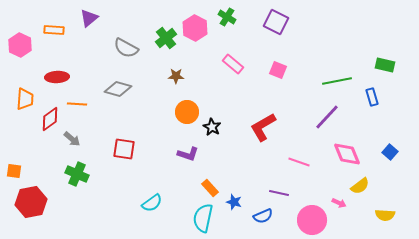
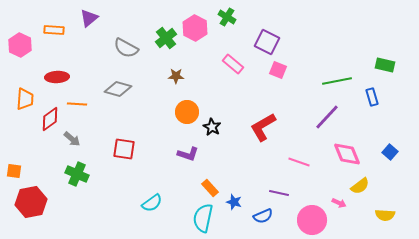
purple square at (276, 22): moved 9 px left, 20 px down
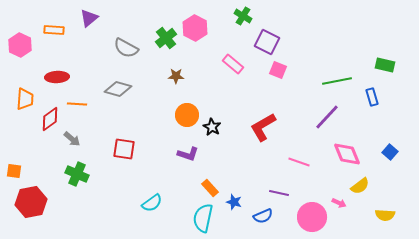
green cross at (227, 17): moved 16 px right, 1 px up
orange circle at (187, 112): moved 3 px down
pink circle at (312, 220): moved 3 px up
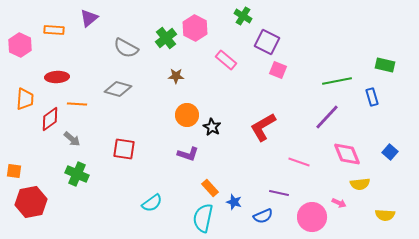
pink rectangle at (233, 64): moved 7 px left, 4 px up
yellow semicircle at (360, 186): moved 2 px up; rotated 30 degrees clockwise
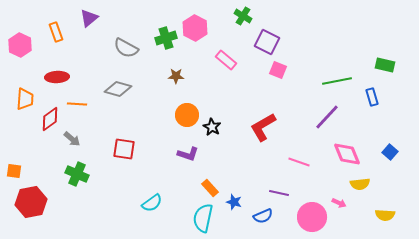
orange rectangle at (54, 30): moved 2 px right, 2 px down; rotated 66 degrees clockwise
green cross at (166, 38): rotated 20 degrees clockwise
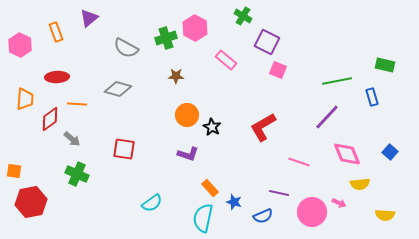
pink circle at (312, 217): moved 5 px up
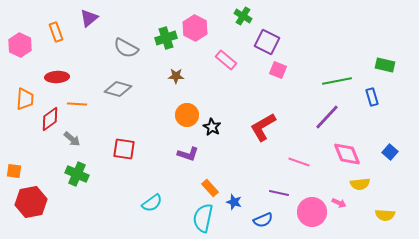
blue semicircle at (263, 216): moved 4 px down
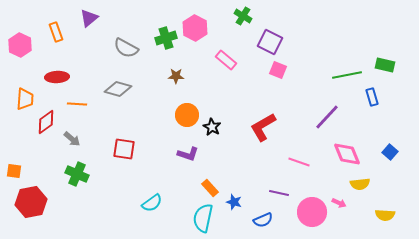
purple square at (267, 42): moved 3 px right
green line at (337, 81): moved 10 px right, 6 px up
red diamond at (50, 119): moved 4 px left, 3 px down
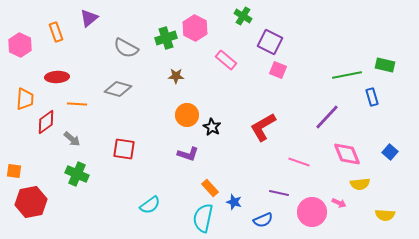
cyan semicircle at (152, 203): moved 2 px left, 2 px down
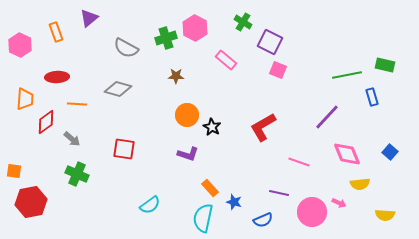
green cross at (243, 16): moved 6 px down
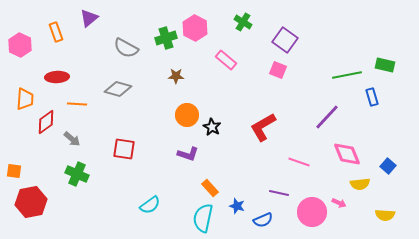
purple square at (270, 42): moved 15 px right, 2 px up; rotated 10 degrees clockwise
blue square at (390, 152): moved 2 px left, 14 px down
blue star at (234, 202): moved 3 px right, 4 px down
